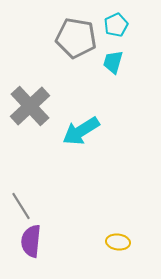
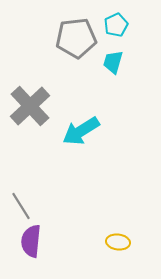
gray pentagon: rotated 15 degrees counterclockwise
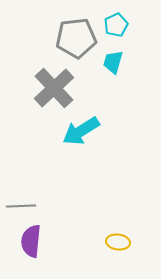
gray cross: moved 24 px right, 18 px up
gray line: rotated 60 degrees counterclockwise
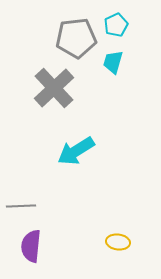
cyan arrow: moved 5 px left, 20 px down
purple semicircle: moved 5 px down
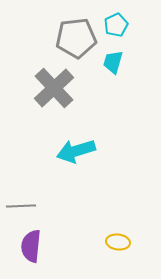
cyan arrow: rotated 15 degrees clockwise
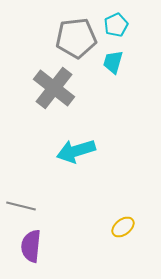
gray cross: rotated 9 degrees counterclockwise
gray line: rotated 16 degrees clockwise
yellow ellipse: moved 5 px right, 15 px up; rotated 45 degrees counterclockwise
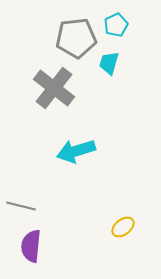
cyan trapezoid: moved 4 px left, 1 px down
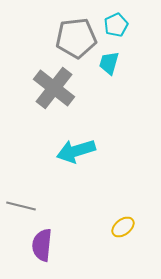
purple semicircle: moved 11 px right, 1 px up
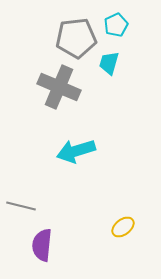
gray cross: moved 5 px right, 1 px up; rotated 15 degrees counterclockwise
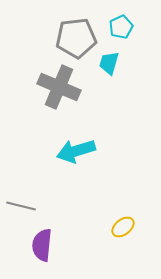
cyan pentagon: moved 5 px right, 2 px down
